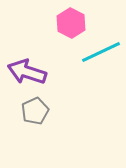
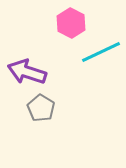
gray pentagon: moved 6 px right, 3 px up; rotated 16 degrees counterclockwise
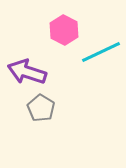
pink hexagon: moved 7 px left, 7 px down
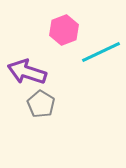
pink hexagon: rotated 12 degrees clockwise
gray pentagon: moved 4 px up
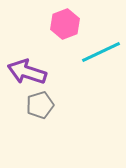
pink hexagon: moved 1 px right, 6 px up
gray pentagon: moved 1 px left, 1 px down; rotated 24 degrees clockwise
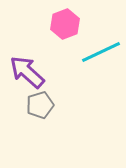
purple arrow: rotated 24 degrees clockwise
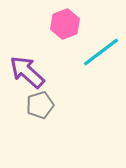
cyan line: rotated 12 degrees counterclockwise
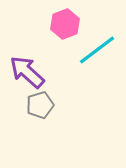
cyan line: moved 4 px left, 2 px up
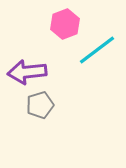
purple arrow: rotated 48 degrees counterclockwise
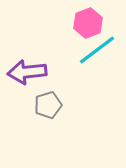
pink hexagon: moved 23 px right, 1 px up
gray pentagon: moved 8 px right
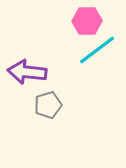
pink hexagon: moved 1 px left, 2 px up; rotated 20 degrees clockwise
purple arrow: rotated 12 degrees clockwise
